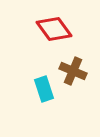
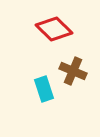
red diamond: rotated 9 degrees counterclockwise
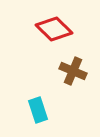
cyan rectangle: moved 6 px left, 21 px down
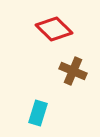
cyan rectangle: moved 3 px down; rotated 35 degrees clockwise
